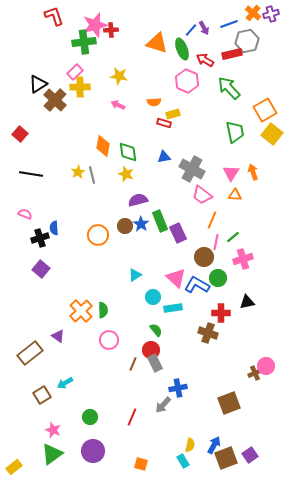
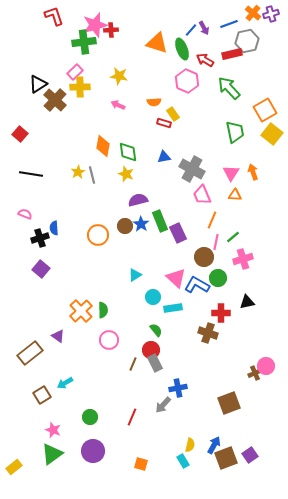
yellow rectangle at (173, 114): rotated 72 degrees clockwise
pink trapezoid at (202, 195): rotated 30 degrees clockwise
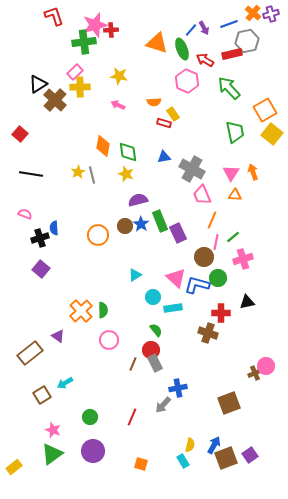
blue L-shape at (197, 285): rotated 15 degrees counterclockwise
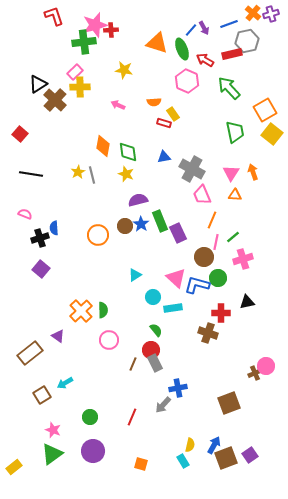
yellow star at (119, 76): moved 5 px right, 6 px up
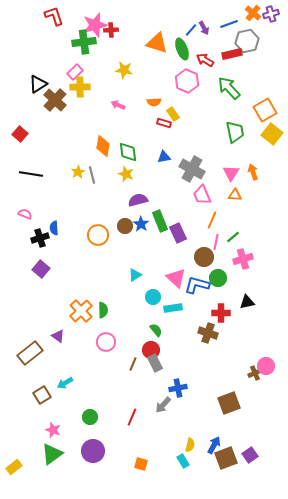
pink circle at (109, 340): moved 3 px left, 2 px down
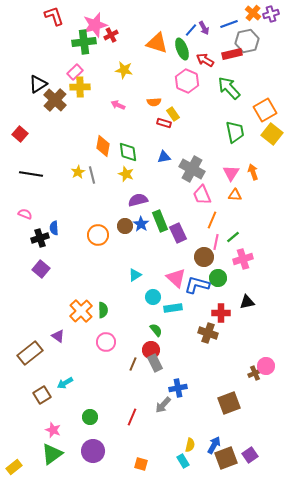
red cross at (111, 30): moved 5 px down; rotated 24 degrees counterclockwise
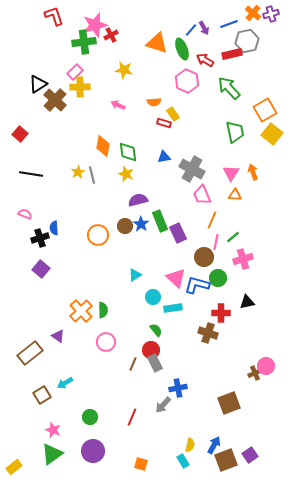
brown square at (226, 458): moved 2 px down
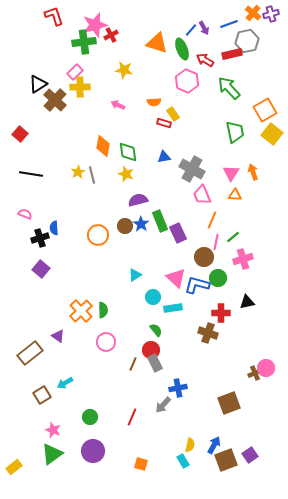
pink circle at (266, 366): moved 2 px down
